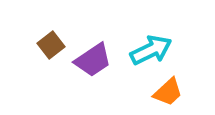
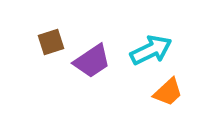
brown square: moved 3 px up; rotated 20 degrees clockwise
purple trapezoid: moved 1 px left, 1 px down
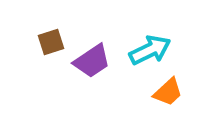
cyan arrow: moved 1 px left
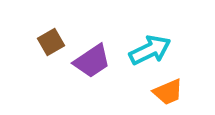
brown square: rotated 12 degrees counterclockwise
orange trapezoid: rotated 20 degrees clockwise
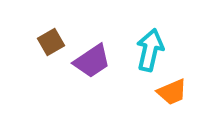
cyan arrow: rotated 51 degrees counterclockwise
orange trapezoid: moved 4 px right
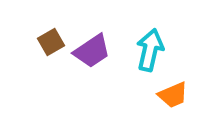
purple trapezoid: moved 10 px up
orange trapezoid: moved 1 px right, 3 px down
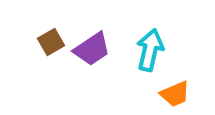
purple trapezoid: moved 2 px up
orange trapezoid: moved 2 px right, 1 px up
